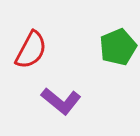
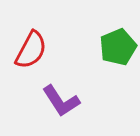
purple L-shape: rotated 18 degrees clockwise
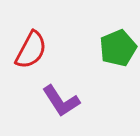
green pentagon: moved 1 px down
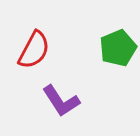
red semicircle: moved 3 px right
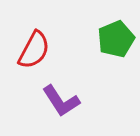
green pentagon: moved 2 px left, 9 px up
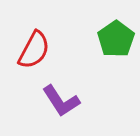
green pentagon: rotated 12 degrees counterclockwise
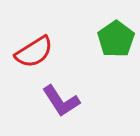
red semicircle: moved 2 px down; rotated 30 degrees clockwise
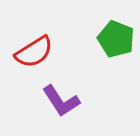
green pentagon: rotated 15 degrees counterclockwise
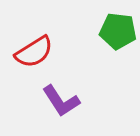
green pentagon: moved 2 px right, 8 px up; rotated 15 degrees counterclockwise
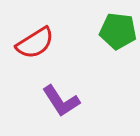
red semicircle: moved 1 px right, 9 px up
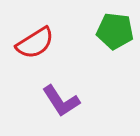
green pentagon: moved 3 px left
